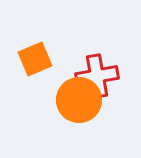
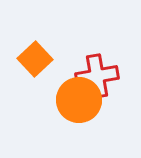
orange square: rotated 20 degrees counterclockwise
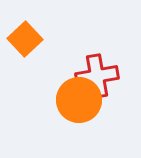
orange square: moved 10 px left, 20 px up
